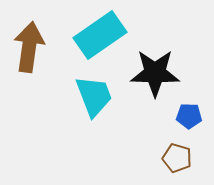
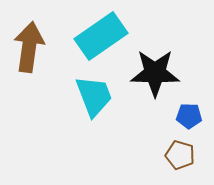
cyan rectangle: moved 1 px right, 1 px down
brown pentagon: moved 3 px right, 3 px up
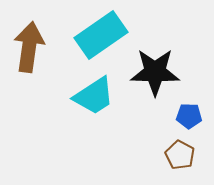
cyan rectangle: moved 1 px up
black star: moved 1 px up
cyan trapezoid: rotated 78 degrees clockwise
brown pentagon: rotated 12 degrees clockwise
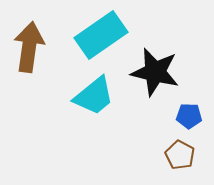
black star: rotated 12 degrees clockwise
cyan trapezoid: rotated 6 degrees counterclockwise
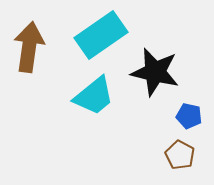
blue pentagon: rotated 10 degrees clockwise
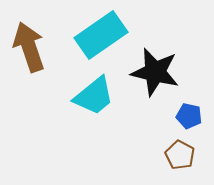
brown arrow: rotated 27 degrees counterclockwise
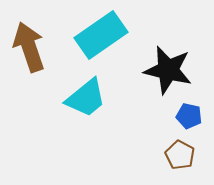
black star: moved 13 px right, 2 px up
cyan trapezoid: moved 8 px left, 2 px down
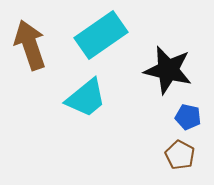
brown arrow: moved 1 px right, 2 px up
blue pentagon: moved 1 px left, 1 px down
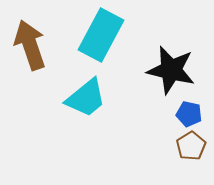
cyan rectangle: rotated 27 degrees counterclockwise
black star: moved 3 px right
blue pentagon: moved 1 px right, 3 px up
brown pentagon: moved 11 px right, 9 px up; rotated 12 degrees clockwise
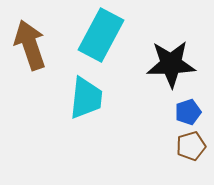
black star: moved 6 px up; rotated 15 degrees counterclockwise
cyan trapezoid: rotated 45 degrees counterclockwise
blue pentagon: moved 1 px left, 2 px up; rotated 30 degrees counterclockwise
brown pentagon: rotated 16 degrees clockwise
